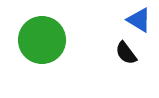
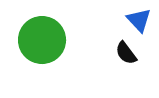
blue triangle: rotated 16 degrees clockwise
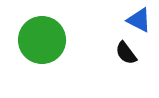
blue triangle: rotated 20 degrees counterclockwise
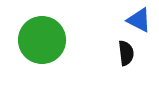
black semicircle: rotated 150 degrees counterclockwise
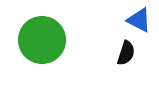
black semicircle: rotated 25 degrees clockwise
